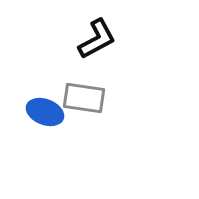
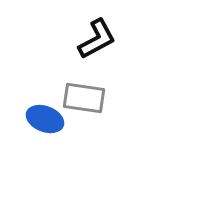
blue ellipse: moved 7 px down
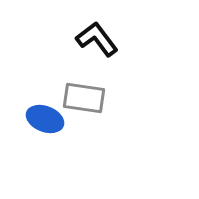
black L-shape: rotated 99 degrees counterclockwise
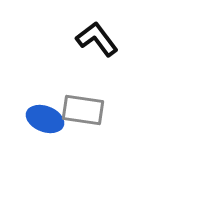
gray rectangle: moved 1 px left, 12 px down
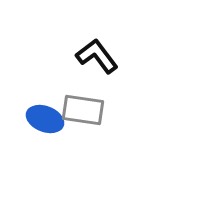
black L-shape: moved 17 px down
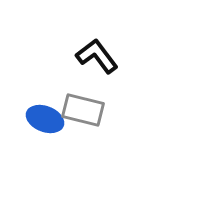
gray rectangle: rotated 6 degrees clockwise
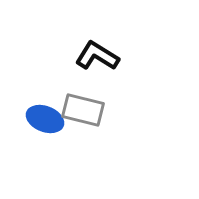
black L-shape: rotated 21 degrees counterclockwise
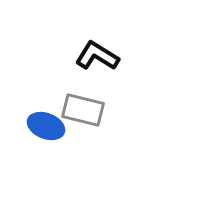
blue ellipse: moved 1 px right, 7 px down
